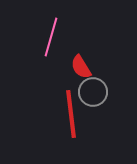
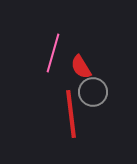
pink line: moved 2 px right, 16 px down
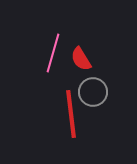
red semicircle: moved 8 px up
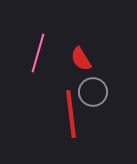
pink line: moved 15 px left
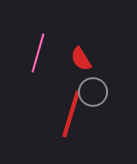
red line: rotated 24 degrees clockwise
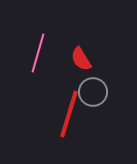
red line: moved 2 px left
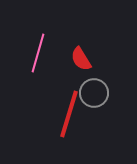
gray circle: moved 1 px right, 1 px down
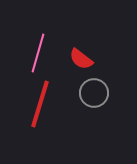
red semicircle: rotated 20 degrees counterclockwise
red line: moved 29 px left, 10 px up
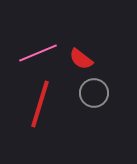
pink line: rotated 51 degrees clockwise
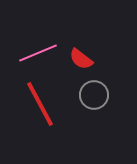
gray circle: moved 2 px down
red line: rotated 45 degrees counterclockwise
